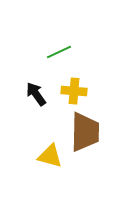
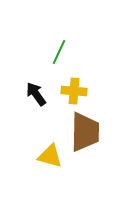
green line: rotated 40 degrees counterclockwise
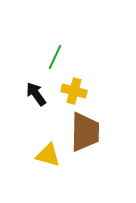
green line: moved 4 px left, 5 px down
yellow cross: rotated 10 degrees clockwise
yellow triangle: moved 2 px left, 1 px up
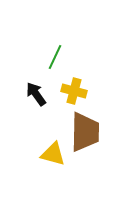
yellow triangle: moved 5 px right, 1 px up
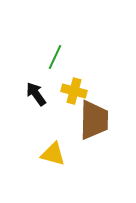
brown trapezoid: moved 9 px right, 12 px up
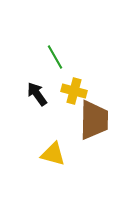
green line: rotated 55 degrees counterclockwise
black arrow: moved 1 px right
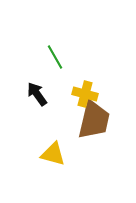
yellow cross: moved 11 px right, 3 px down
brown trapezoid: rotated 12 degrees clockwise
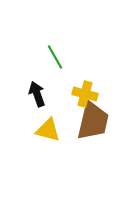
black arrow: rotated 15 degrees clockwise
brown trapezoid: moved 1 px left, 1 px down
yellow triangle: moved 5 px left, 24 px up
